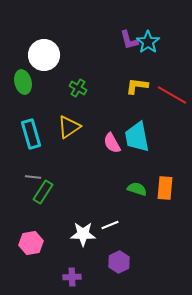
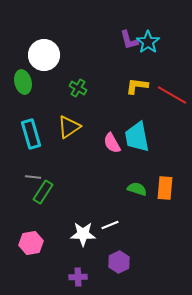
purple cross: moved 6 px right
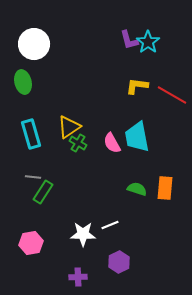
white circle: moved 10 px left, 11 px up
green cross: moved 55 px down
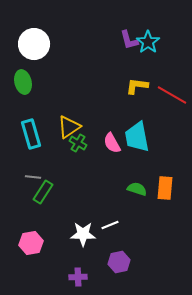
purple hexagon: rotated 15 degrees clockwise
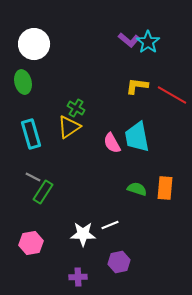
purple L-shape: rotated 35 degrees counterclockwise
green cross: moved 2 px left, 35 px up
gray line: rotated 21 degrees clockwise
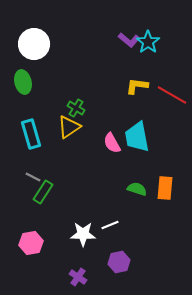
purple cross: rotated 36 degrees clockwise
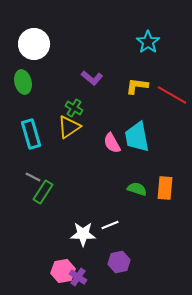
purple L-shape: moved 37 px left, 38 px down
green cross: moved 2 px left
pink hexagon: moved 32 px right, 28 px down
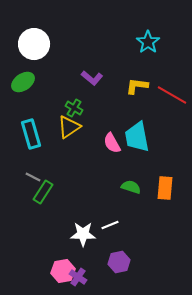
green ellipse: rotated 70 degrees clockwise
green semicircle: moved 6 px left, 2 px up
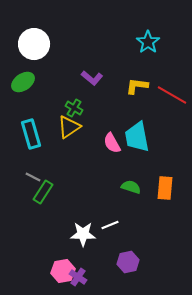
purple hexagon: moved 9 px right
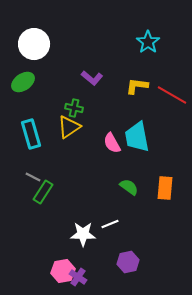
green cross: rotated 18 degrees counterclockwise
green semicircle: moved 2 px left; rotated 18 degrees clockwise
white line: moved 1 px up
